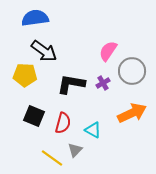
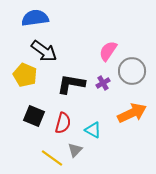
yellow pentagon: rotated 20 degrees clockwise
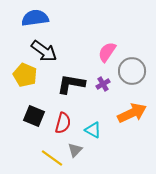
pink semicircle: moved 1 px left, 1 px down
purple cross: moved 1 px down
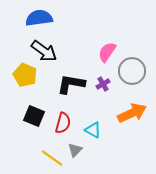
blue semicircle: moved 4 px right
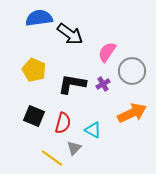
black arrow: moved 26 px right, 17 px up
yellow pentagon: moved 9 px right, 5 px up
black L-shape: moved 1 px right
gray triangle: moved 1 px left, 2 px up
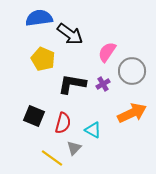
yellow pentagon: moved 9 px right, 11 px up
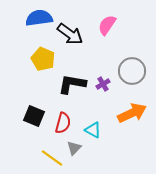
pink semicircle: moved 27 px up
